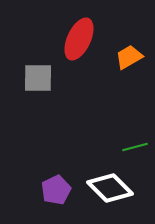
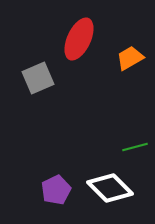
orange trapezoid: moved 1 px right, 1 px down
gray square: rotated 24 degrees counterclockwise
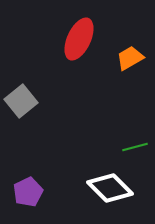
gray square: moved 17 px left, 23 px down; rotated 16 degrees counterclockwise
purple pentagon: moved 28 px left, 2 px down
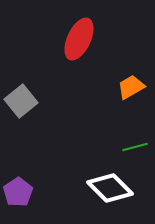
orange trapezoid: moved 1 px right, 29 px down
purple pentagon: moved 10 px left; rotated 8 degrees counterclockwise
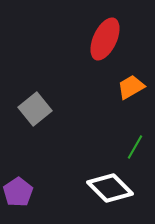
red ellipse: moved 26 px right
gray square: moved 14 px right, 8 px down
green line: rotated 45 degrees counterclockwise
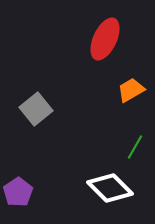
orange trapezoid: moved 3 px down
gray square: moved 1 px right
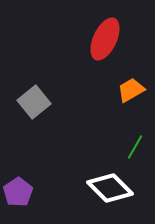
gray square: moved 2 px left, 7 px up
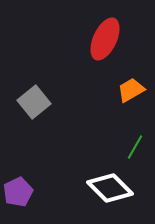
purple pentagon: rotated 8 degrees clockwise
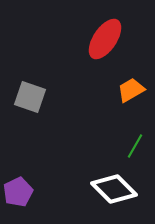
red ellipse: rotated 9 degrees clockwise
gray square: moved 4 px left, 5 px up; rotated 32 degrees counterclockwise
green line: moved 1 px up
white diamond: moved 4 px right, 1 px down
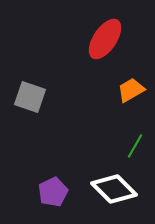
purple pentagon: moved 35 px right
